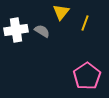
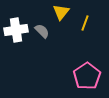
gray semicircle: rotated 14 degrees clockwise
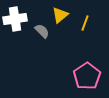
yellow triangle: moved 1 px left, 3 px down; rotated 12 degrees clockwise
white cross: moved 1 px left, 11 px up
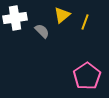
yellow triangle: moved 2 px right
white cross: moved 1 px up
yellow line: moved 1 px up
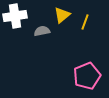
white cross: moved 2 px up
gray semicircle: rotated 56 degrees counterclockwise
pink pentagon: rotated 12 degrees clockwise
